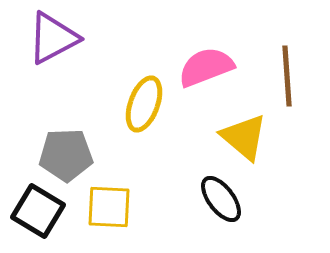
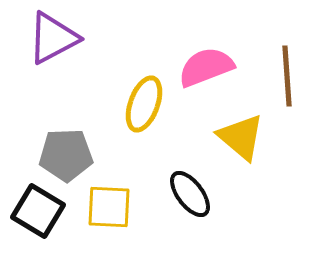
yellow triangle: moved 3 px left
black ellipse: moved 31 px left, 5 px up
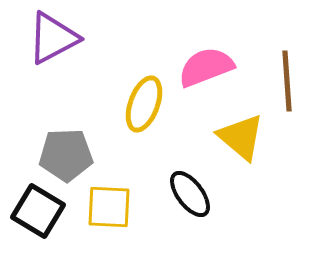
brown line: moved 5 px down
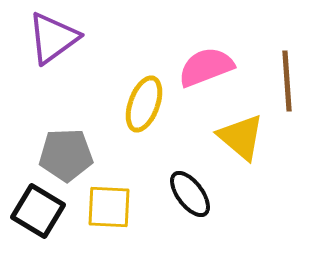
purple triangle: rotated 8 degrees counterclockwise
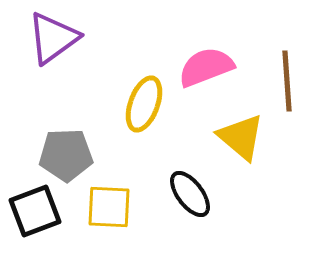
black square: moved 3 px left; rotated 38 degrees clockwise
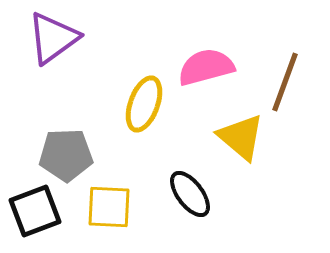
pink semicircle: rotated 6 degrees clockwise
brown line: moved 2 px left, 1 px down; rotated 24 degrees clockwise
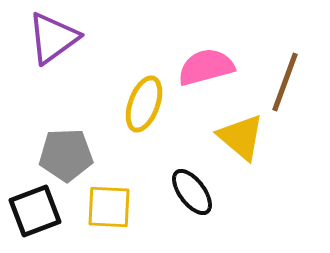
black ellipse: moved 2 px right, 2 px up
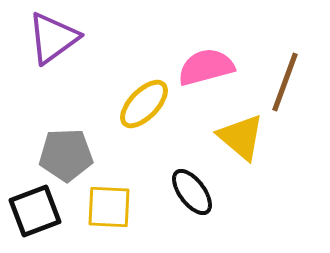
yellow ellipse: rotated 24 degrees clockwise
